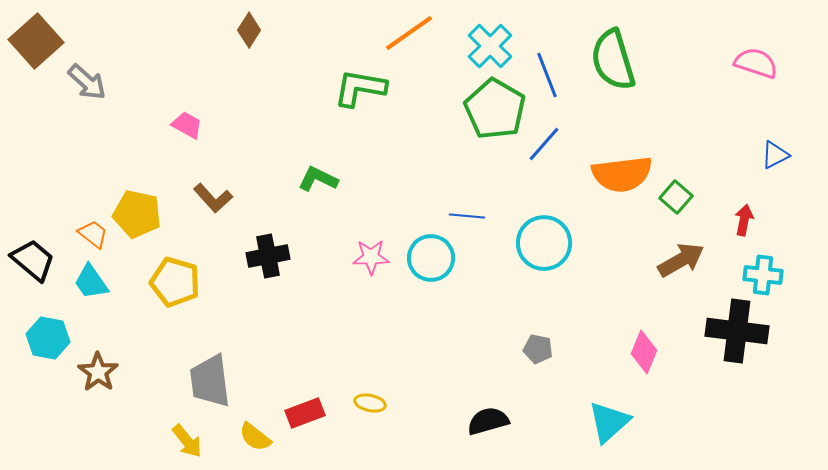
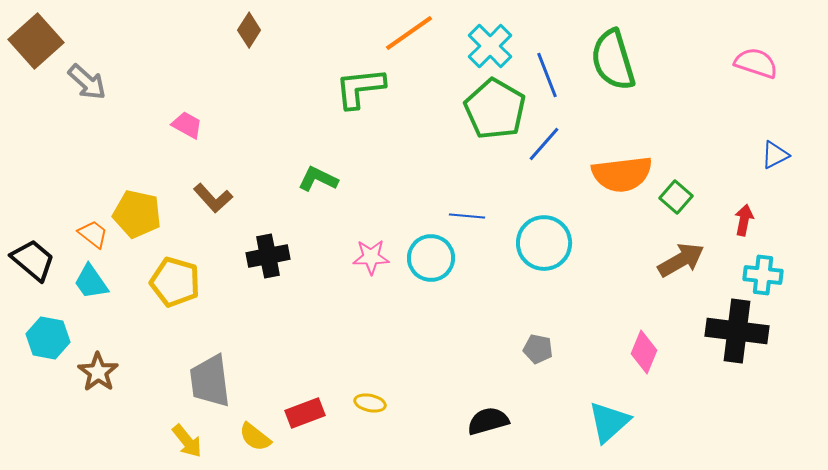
green L-shape at (360, 88): rotated 16 degrees counterclockwise
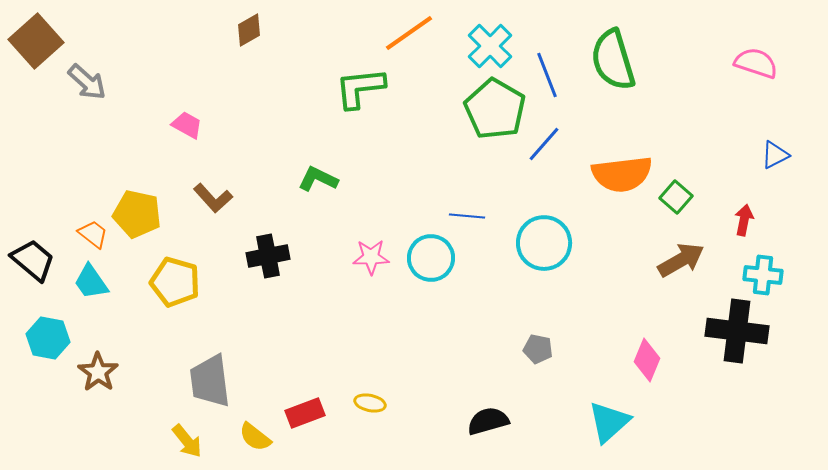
brown diamond at (249, 30): rotated 28 degrees clockwise
pink diamond at (644, 352): moved 3 px right, 8 px down
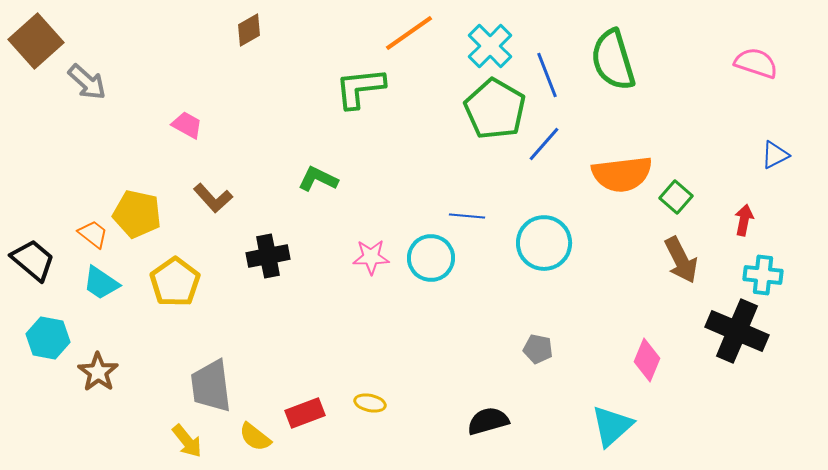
brown arrow at (681, 260): rotated 93 degrees clockwise
cyan trapezoid at (91, 282): moved 10 px right, 1 px down; rotated 21 degrees counterclockwise
yellow pentagon at (175, 282): rotated 21 degrees clockwise
black cross at (737, 331): rotated 16 degrees clockwise
gray trapezoid at (210, 381): moved 1 px right, 5 px down
cyan triangle at (609, 422): moved 3 px right, 4 px down
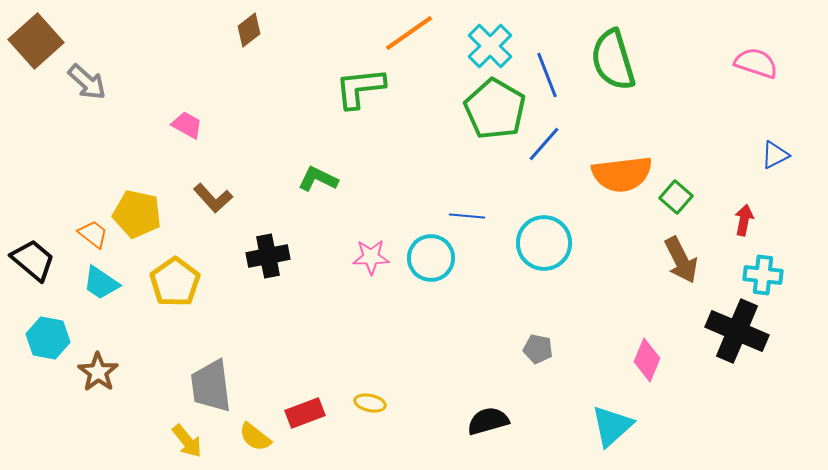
brown diamond at (249, 30): rotated 8 degrees counterclockwise
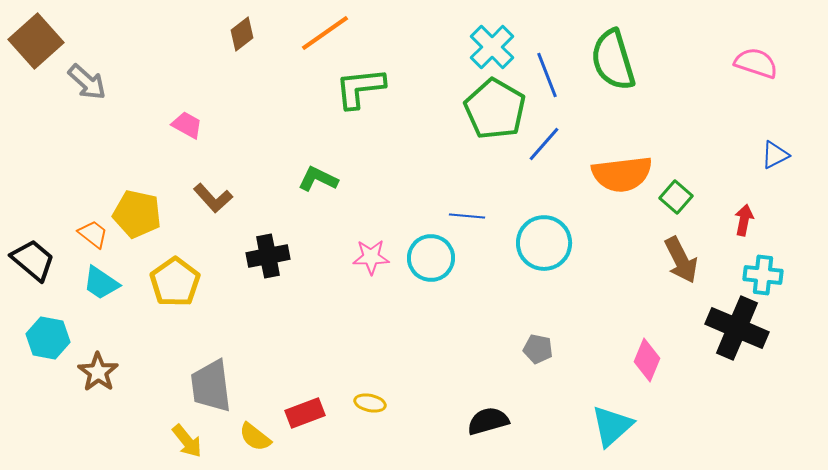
brown diamond at (249, 30): moved 7 px left, 4 px down
orange line at (409, 33): moved 84 px left
cyan cross at (490, 46): moved 2 px right, 1 px down
black cross at (737, 331): moved 3 px up
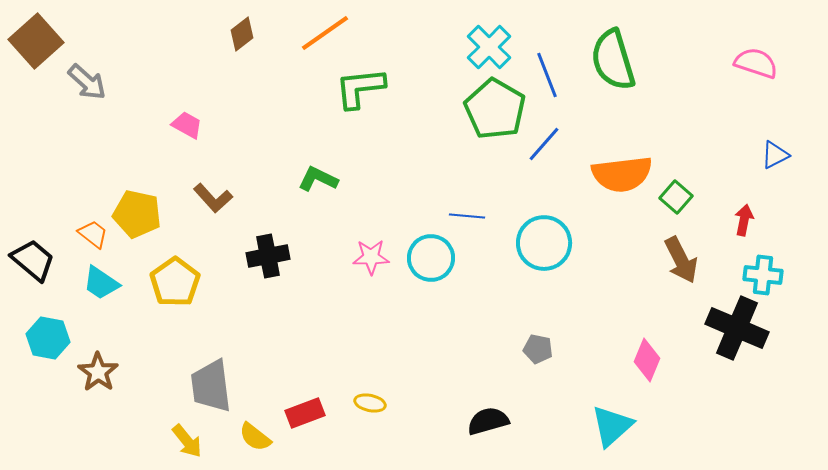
cyan cross at (492, 47): moved 3 px left
